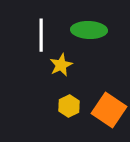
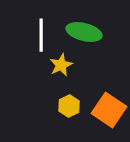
green ellipse: moved 5 px left, 2 px down; rotated 12 degrees clockwise
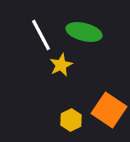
white line: rotated 28 degrees counterclockwise
yellow hexagon: moved 2 px right, 14 px down
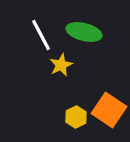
yellow hexagon: moved 5 px right, 3 px up
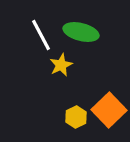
green ellipse: moved 3 px left
orange square: rotated 12 degrees clockwise
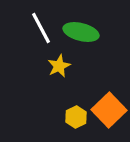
white line: moved 7 px up
yellow star: moved 2 px left, 1 px down
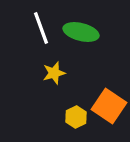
white line: rotated 8 degrees clockwise
yellow star: moved 5 px left, 7 px down; rotated 10 degrees clockwise
orange square: moved 4 px up; rotated 12 degrees counterclockwise
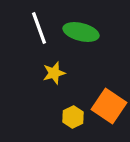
white line: moved 2 px left
yellow hexagon: moved 3 px left
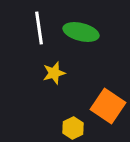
white line: rotated 12 degrees clockwise
orange square: moved 1 px left
yellow hexagon: moved 11 px down
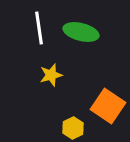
yellow star: moved 3 px left, 2 px down
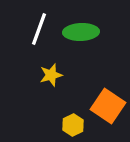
white line: moved 1 px down; rotated 28 degrees clockwise
green ellipse: rotated 16 degrees counterclockwise
yellow hexagon: moved 3 px up
